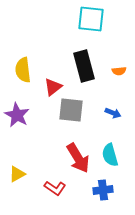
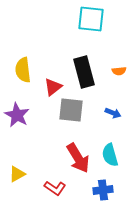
black rectangle: moved 6 px down
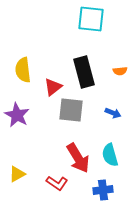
orange semicircle: moved 1 px right
red L-shape: moved 2 px right, 5 px up
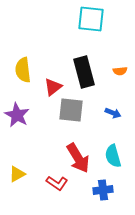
cyan semicircle: moved 3 px right, 1 px down
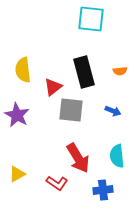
blue arrow: moved 2 px up
cyan semicircle: moved 4 px right; rotated 10 degrees clockwise
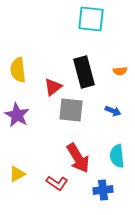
yellow semicircle: moved 5 px left
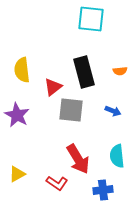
yellow semicircle: moved 4 px right
red arrow: moved 1 px down
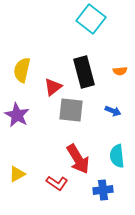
cyan square: rotated 32 degrees clockwise
yellow semicircle: rotated 20 degrees clockwise
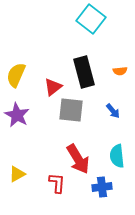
yellow semicircle: moved 6 px left, 5 px down; rotated 10 degrees clockwise
blue arrow: rotated 28 degrees clockwise
red L-shape: rotated 120 degrees counterclockwise
blue cross: moved 1 px left, 3 px up
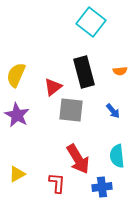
cyan square: moved 3 px down
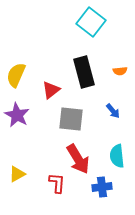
red triangle: moved 2 px left, 3 px down
gray square: moved 9 px down
